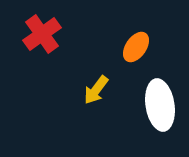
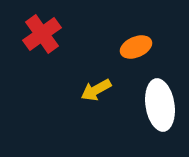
orange ellipse: rotated 32 degrees clockwise
yellow arrow: rotated 24 degrees clockwise
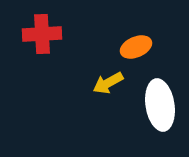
red cross: rotated 33 degrees clockwise
yellow arrow: moved 12 px right, 7 px up
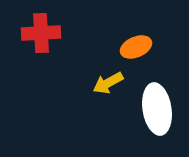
red cross: moved 1 px left, 1 px up
white ellipse: moved 3 px left, 4 px down
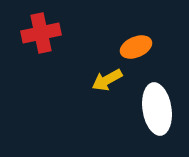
red cross: rotated 9 degrees counterclockwise
yellow arrow: moved 1 px left, 3 px up
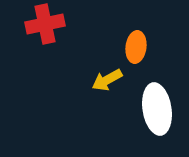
red cross: moved 4 px right, 9 px up
orange ellipse: rotated 60 degrees counterclockwise
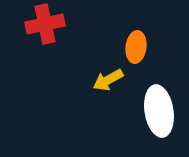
yellow arrow: moved 1 px right
white ellipse: moved 2 px right, 2 px down
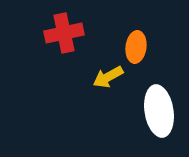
red cross: moved 19 px right, 9 px down
yellow arrow: moved 3 px up
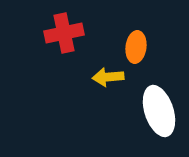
yellow arrow: rotated 24 degrees clockwise
white ellipse: rotated 9 degrees counterclockwise
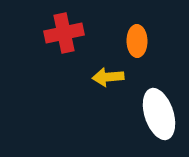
orange ellipse: moved 1 px right, 6 px up; rotated 8 degrees counterclockwise
white ellipse: moved 3 px down
